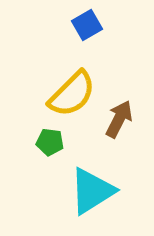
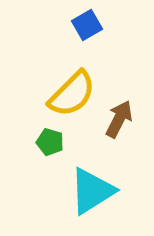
green pentagon: rotated 8 degrees clockwise
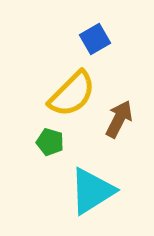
blue square: moved 8 px right, 14 px down
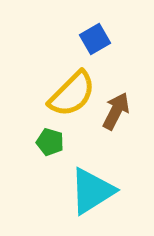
brown arrow: moved 3 px left, 8 px up
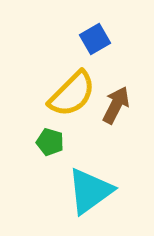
brown arrow: moved 6 px up
cyan triangle: moved 2 px left; rotated 4 degrees counterclockwise
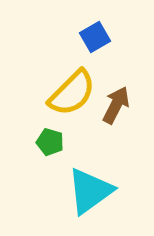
blue square: moved 2 px up
yellow semicircle: moved 1 px up
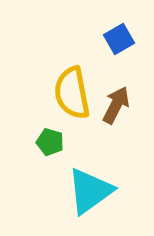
blue square: moved 24 px right, 2 px down
yellow semicircle: rotated 124 degrees clockwise
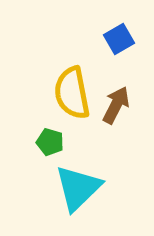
cyan triangle: moved 12 px left, 3 px up; rotated 8 degrees counterclockwise
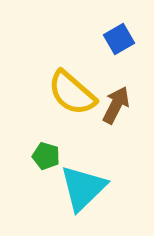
yellow semicircle: rotated 38 degrees counterclockwise
green pentagon: moved 4 px left, 14 px down
cyan triangle: moved 5 px right
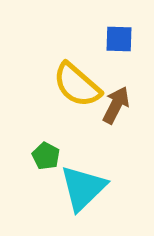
blue square: rotated 32 degrees clockwise
yellow semicircle: moved 5 px right, 8 px up
green pentagon: rotated 12 degrees clockwise
